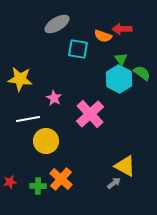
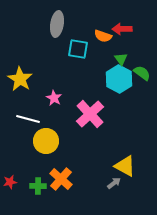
gray ellipse: rotated 50 degrees counterclockwise
yellow star: rotated 25 degrees clockwise
white line: rotated 25 degrees clockwise
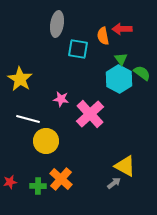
orange semicircle: rotated 60 degrees clockwise
pink star: moved 7 px right, 1 px down; rotated 21 degrees counterclockwise
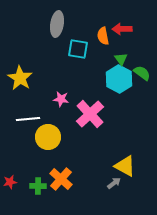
yellow star: moved 1 px up
white line: rotated 20 degrees counterclockwise
yellow circle: moved 2 px right, 4 px up
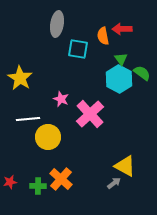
pink star: rotated 14 degrees clockwise
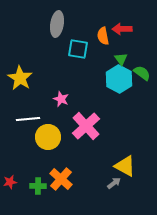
pink cross: moved 4 px left, 12 px down
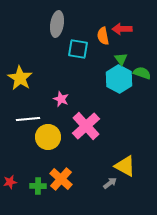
green semicircle: rotated 18 degrees counterclockwise
gray arrow: moved 4 px left
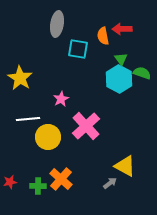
pink star: rotated 21 degrees clockwise
